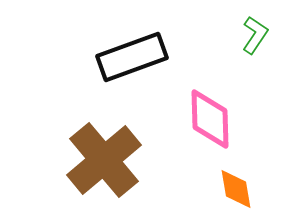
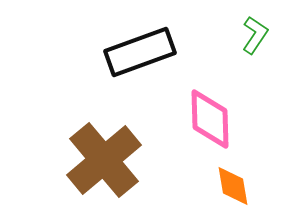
black rectangle: moved 8 px right, 5 px up
orange diamond: moved 3 px left, 3 px up
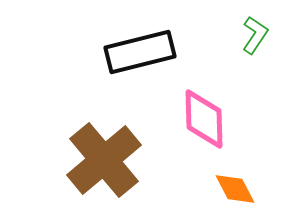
black rectangle: rotated 6 degrees clockwise
pink diamond: moved 6 px left
orange diamond: moved 2 px right, 3 px down; rotated 18 degrees counterclockwise
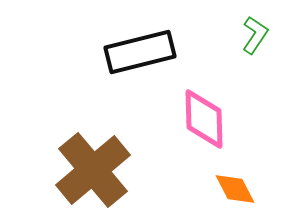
brown cross: moved 11 px left, 10 px down
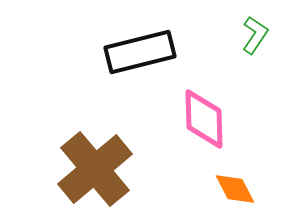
brown cross: moved 2 px right, 1 px up
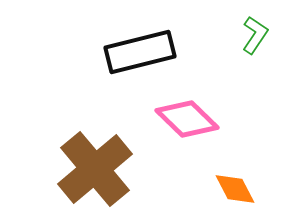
pink diamond: moved 17 px left; rotated 44 degrees counterclockwise
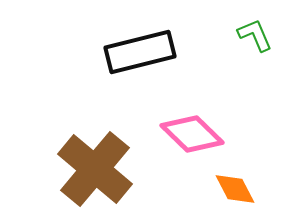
green L-shape: rotated 57 degrees counterclockwise
pink diamond: moved 5 px right, 15 px down
brown cross: rotated 10 degrees counterclockwise
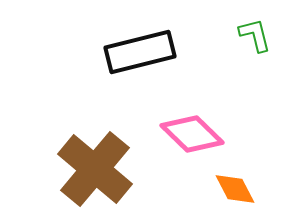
green L-shape: rotated 9 degrees clockwise
